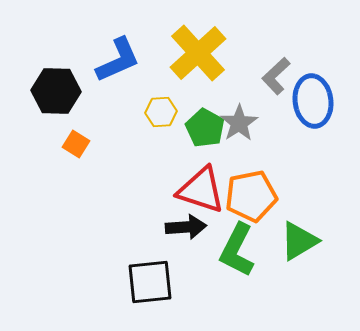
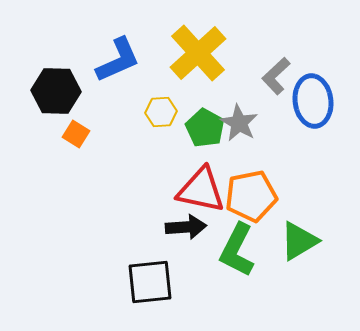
gray star: rotated 9 degrees counterclockwise
orange square: moved 10 px up
red triangle: rotated 6 degrees counterclockwise
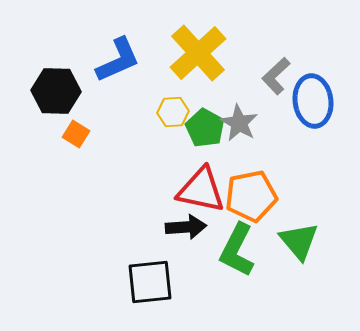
yellow hexagon: moved 12 px right
green triangle: rotated 39 degrees counterclockwise
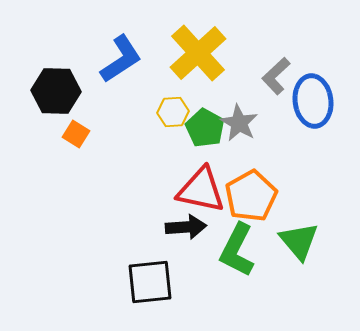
blue L-shape: moved 3 px right, 1 px up; rotated 9 degrees counterclockwise
orange pentagon: rotated 18 degrees counterclockwise
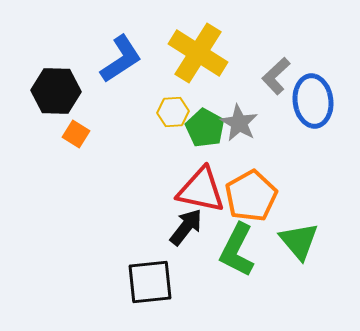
yellow cross: rotated 16 degrees counterclockwise
black arrow: rotated 48 degrees counterclockwise
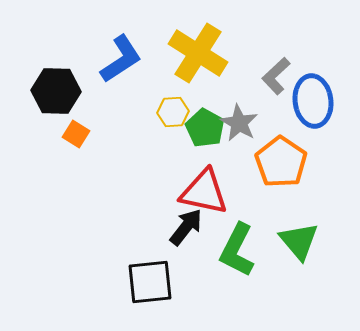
red triangle: moved 3 px right, 2 px down
orange pentagon: moved 30 px right, 34 px up; rotated 9 degrees counterclockwise
